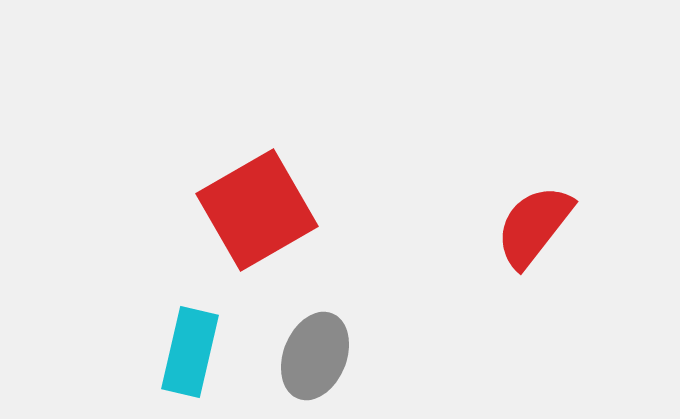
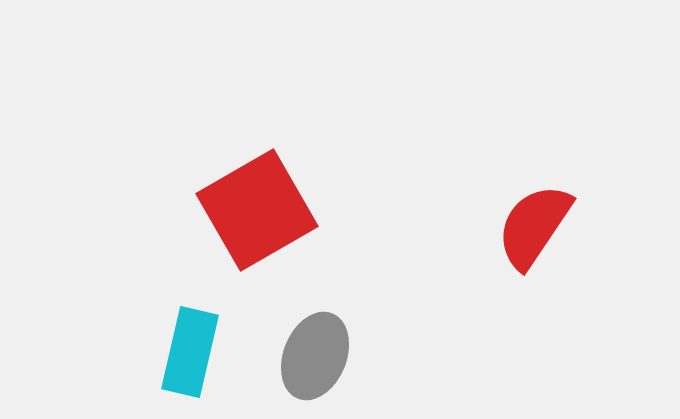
red semicircle: rotated 4 degrees counterclockwise
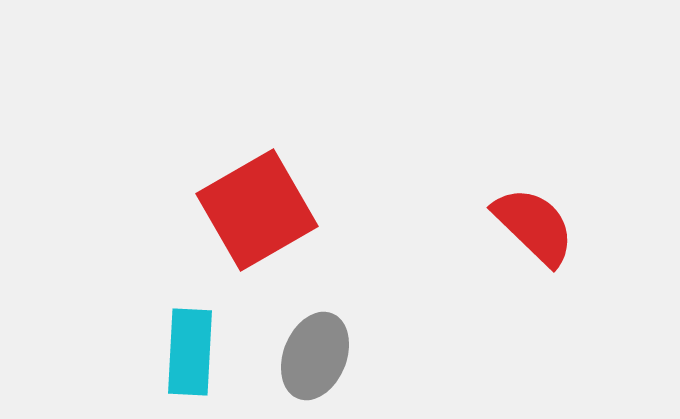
red semicircle: rotated 100 degrees clockwise
cyan rectangle: rotated 10 degrees counterclockwise
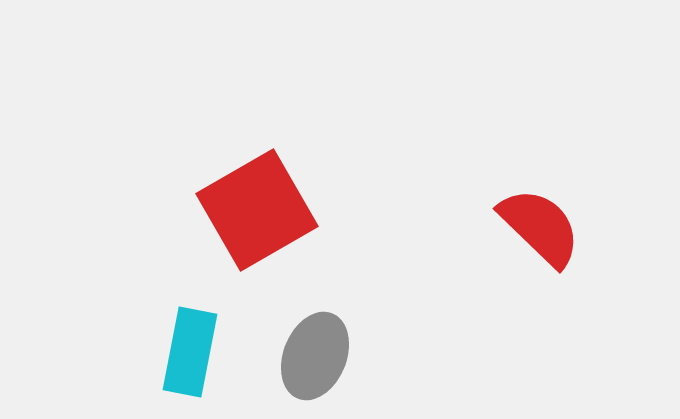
red semicircle: moved 6 px right, 1 px down
cyan rectangle: rotated 8 degrees clockwise
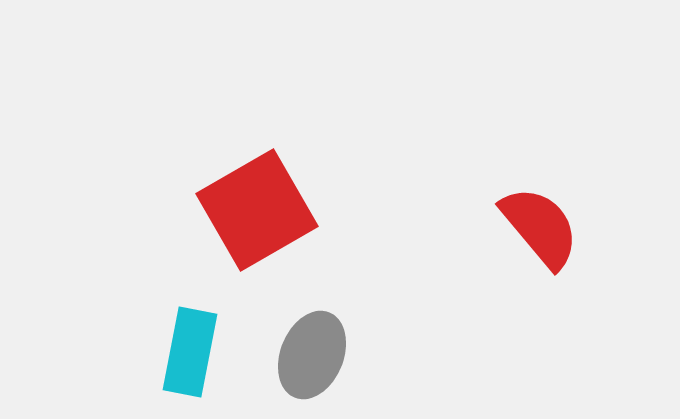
red semicircle: rotated 6 degrees clockwise
gray ellipse: moved 3 px left, 1 px up
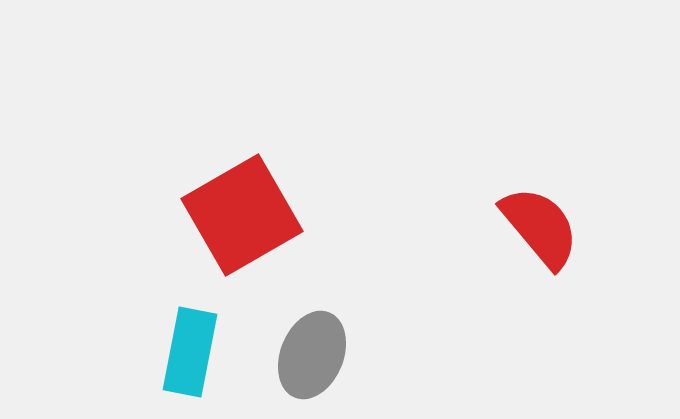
red square: moved 15 px left, 5 px down
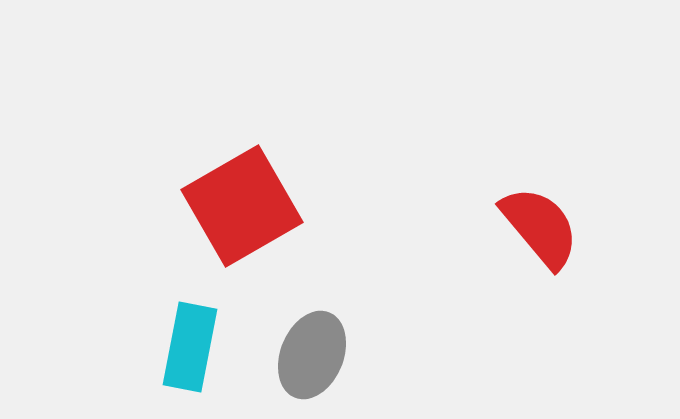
red square: moved 9 px up
cyan rectangle: moved 5 px up
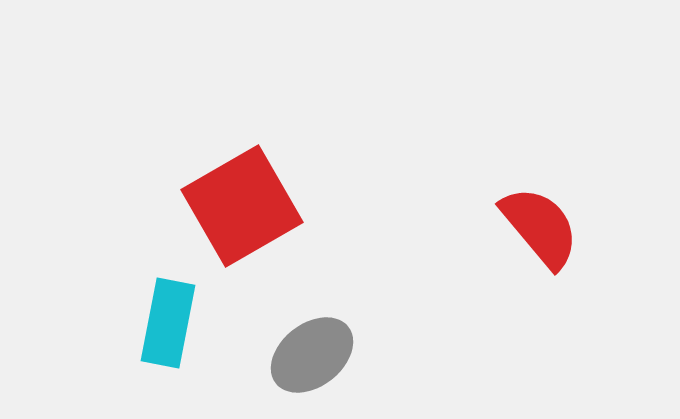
cyan rectangle: moved 22 px left, 24 px up
gray ellipse: rotated 30 degrees clockwise
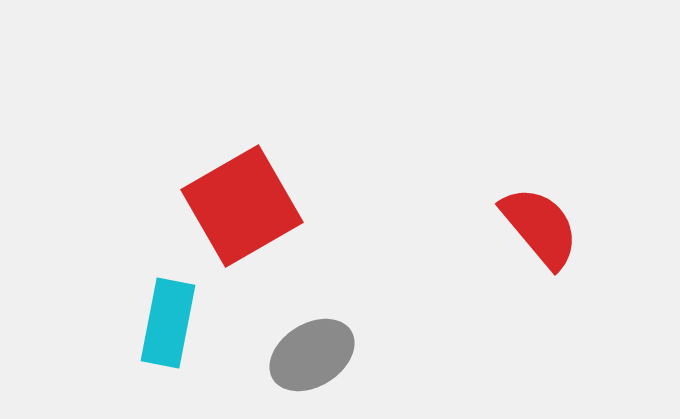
gray ellipse: rotated 6 degrees clockwise
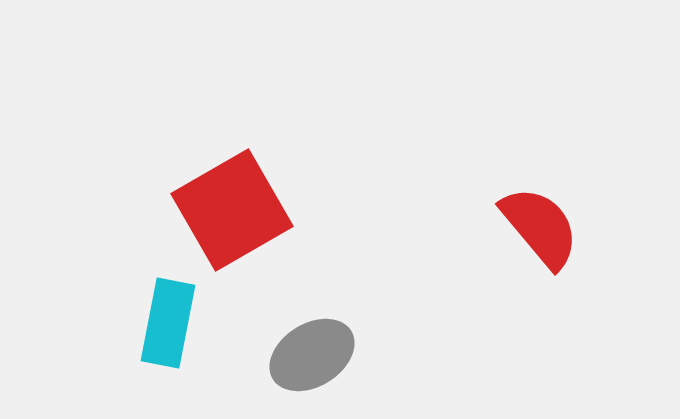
red square: moved 10 px left, 4 px down
